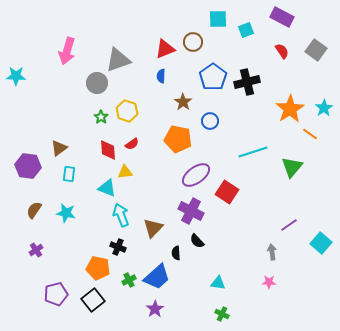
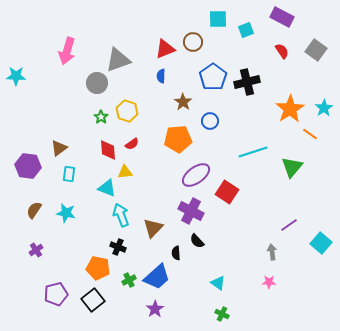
orange pentagon at (178, 139): rotated 16 degrees counterclockwise
cyan triangle at (218, 283): rotated 28 degrees clockwise
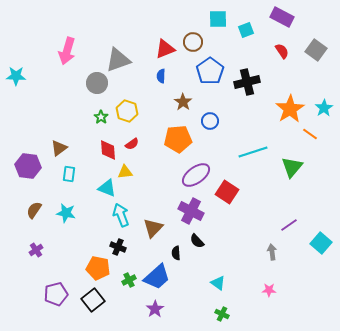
blue pentagon at (213, 77): moved 3 px left, 6 px up
pink star at (269, 282): moved 8 px down
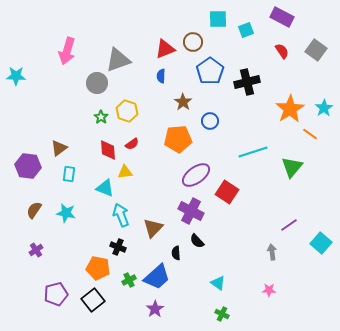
cyan triangle at (107, 188): moved 2 px left
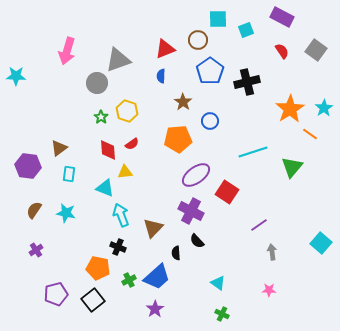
brown circle at (193, 42): moved 5 px right, 2 px up
purple line at (289, 225): moved 30 px left
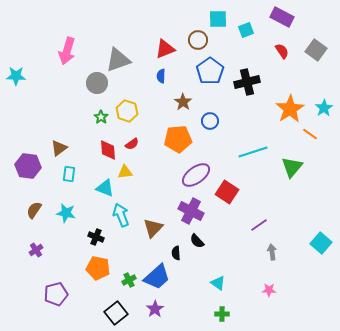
black cross at (118, 247): moved 22 px left, 10 px up
black square at (93, 300): moved 23 px right, 13 px down
green cross at (222, 314): rotated 24 degrees counterclockwise
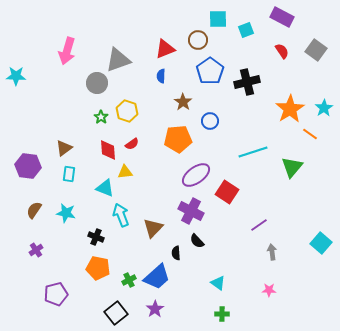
brown triangle at (59, 148): moved 5 px right
